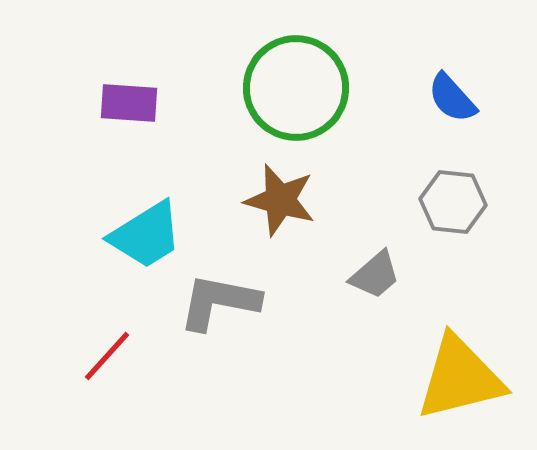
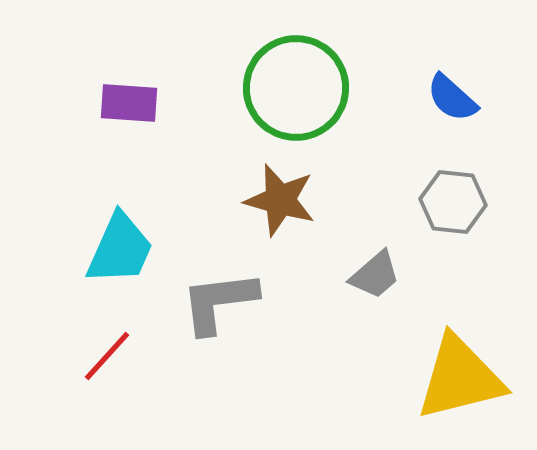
blue semicircle: rotated 6 degrees counterclockwise
cyan trapezoid: moved 26 px left, 14 px down; rotated 34 degrees counterclockwise
gray L-shape: rotated 18 degrees counterclockwise
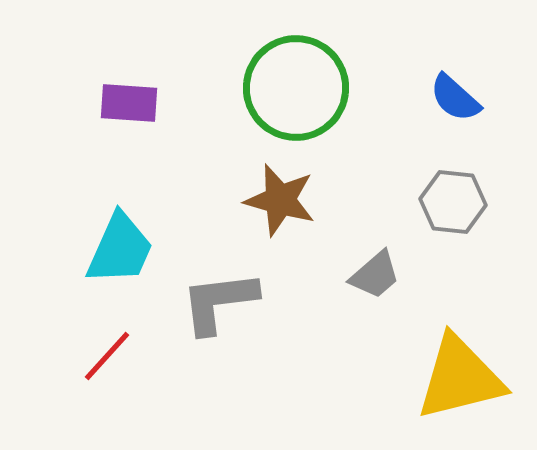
blue semicircle: moved 3 px right
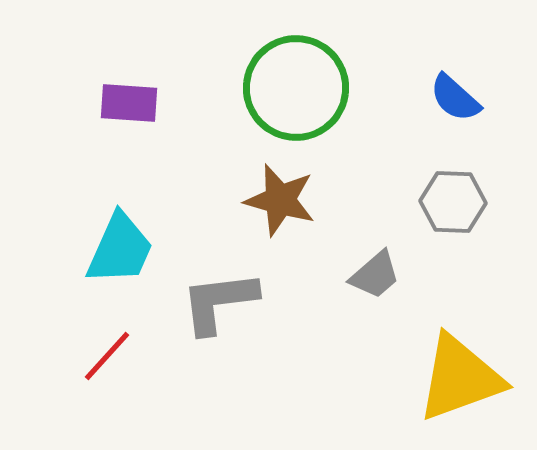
gray hexagon: rotated 4 degrees counterclockwise
yellow triangle: rotated 6 degrees counterclockwise
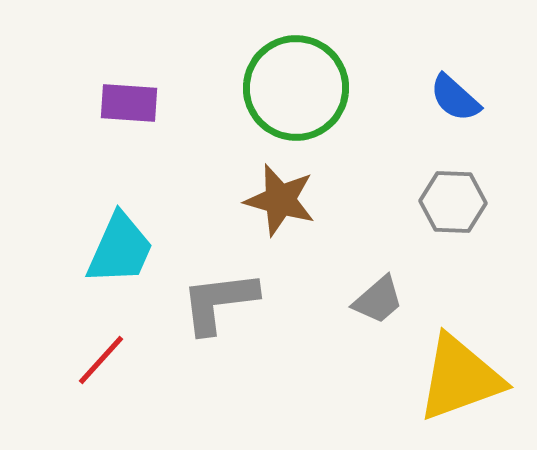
gray trapezoid: moved 3 px right, 25 px down
red line: moved 6 px left, 4 px down
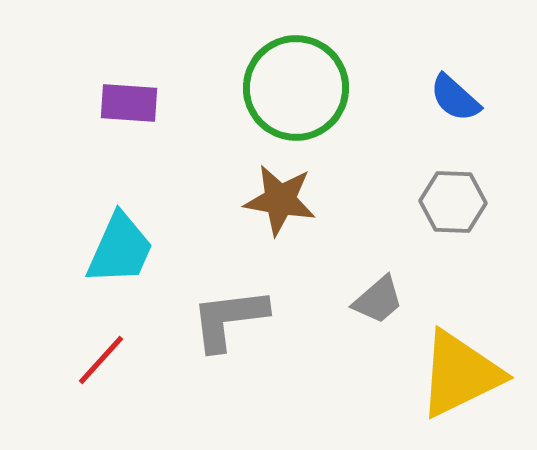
brown star: rotated 6 degrees counterclockwise
gray L-shape: moved 10 px right, 17 px down
yellow triangle: moved 4 px up; rotated 6 degrees counterclockwise
